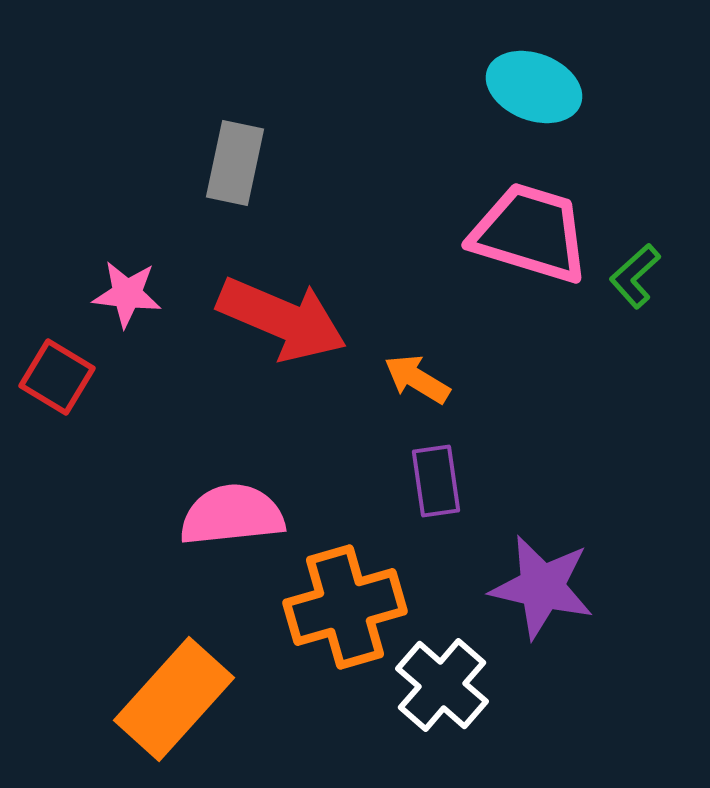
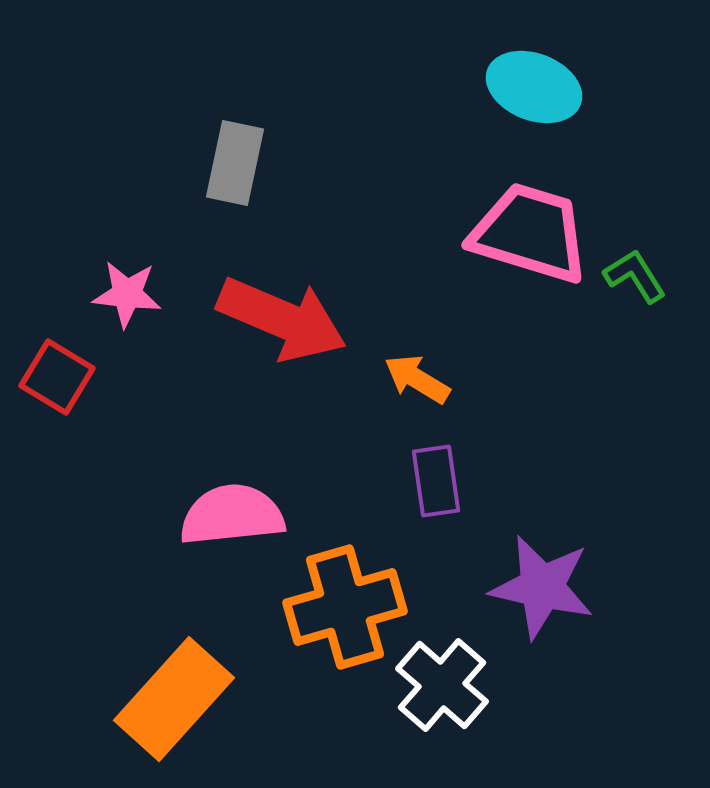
green L-shape: rotated 100 degrees clockwise
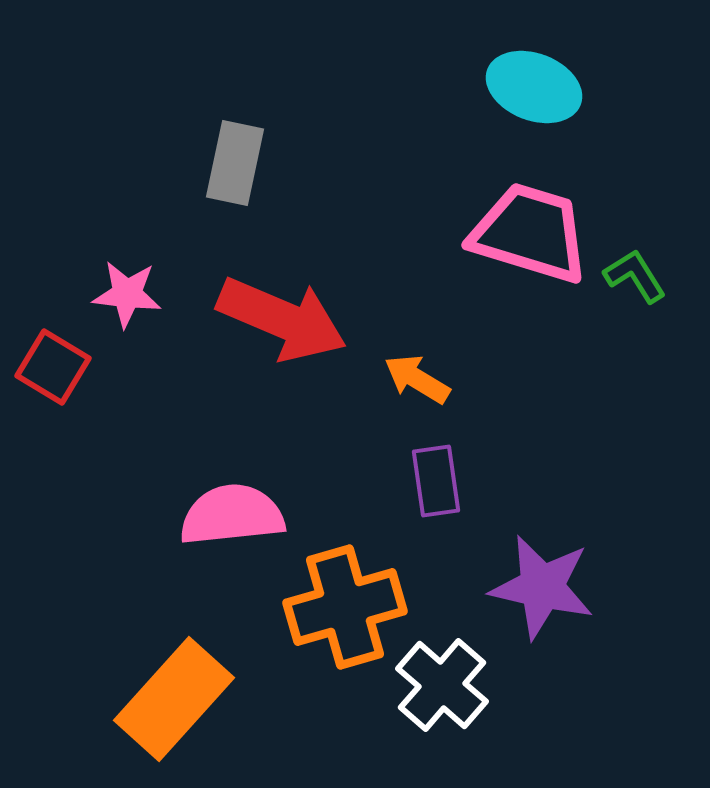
red square: moved 4 px left, 10 px up
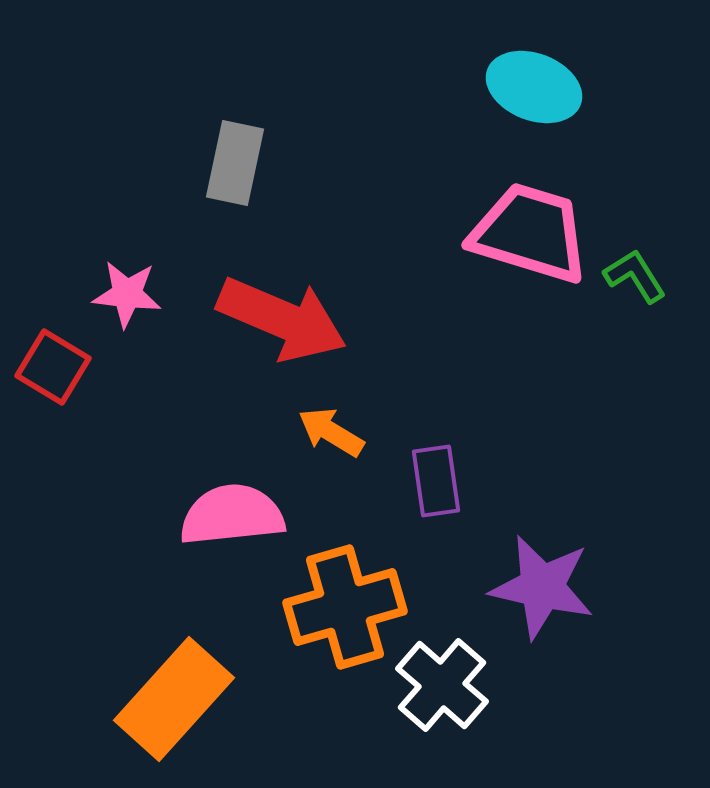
orange arrow: moved 86 px left, 53 px down
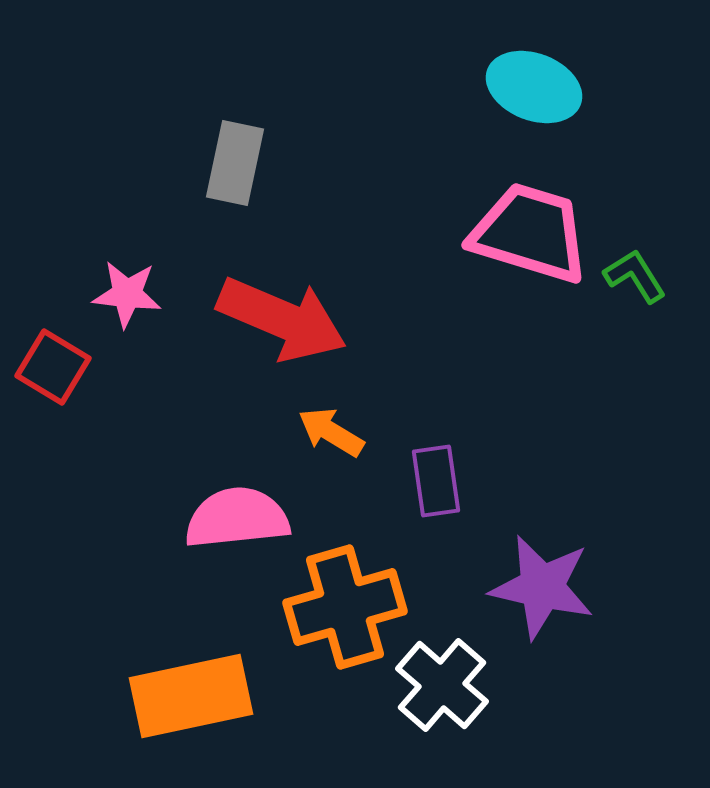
pink semicircle: moved 5 px right, 3 px down
orange rectangle: moved 17 px right, 3 px up; rotated 36 degrees clockwise
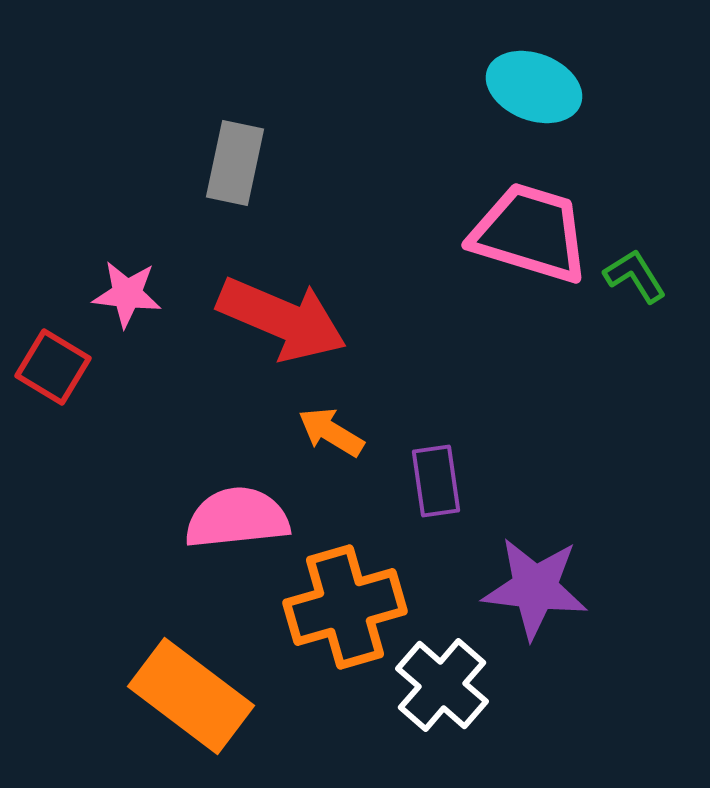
purple star: moved 7 px left, 1 px down; rotated 6 degrees counterclockwise
orange rectangle: rotated 49 degrees clockwise
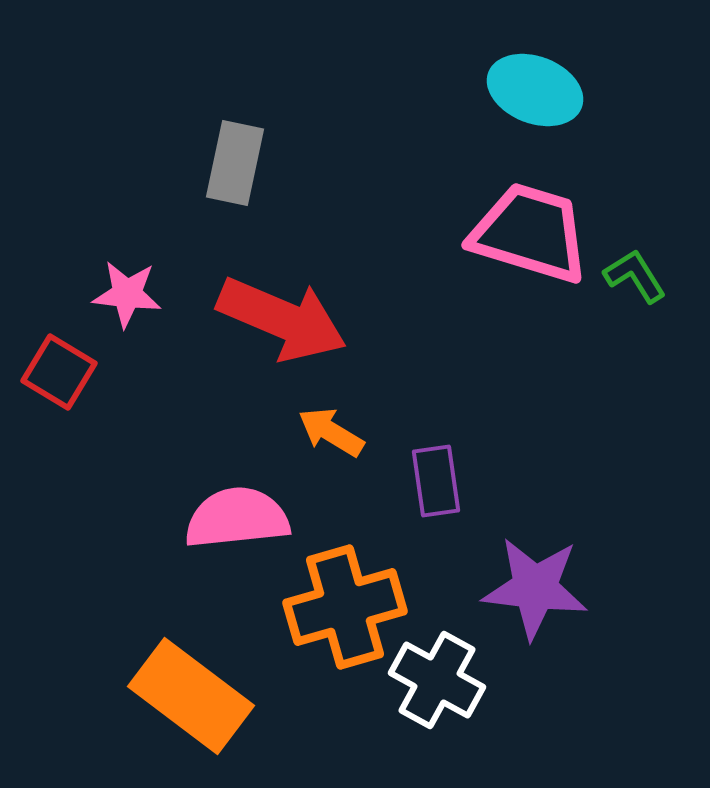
cyan ellipse: moved 1 px right, 3 px down
red square: moved 6 px right, 5 px down
white cross: moved 5 px left, 5 px up; rotated 12 degrees counterclockwise
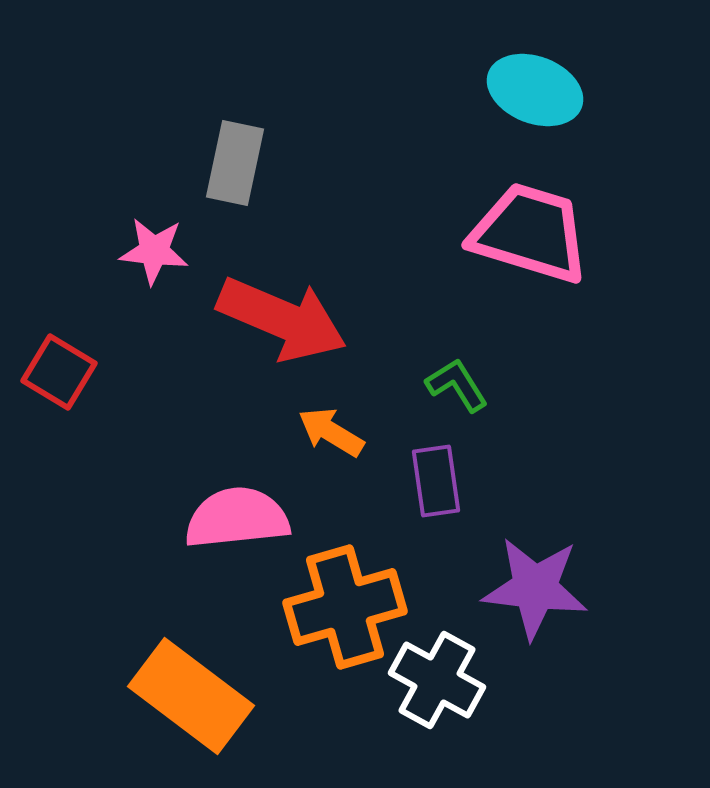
green L-shape: moved 178 px left, 109 px down
pink star: moved 27 px right, 43 px up
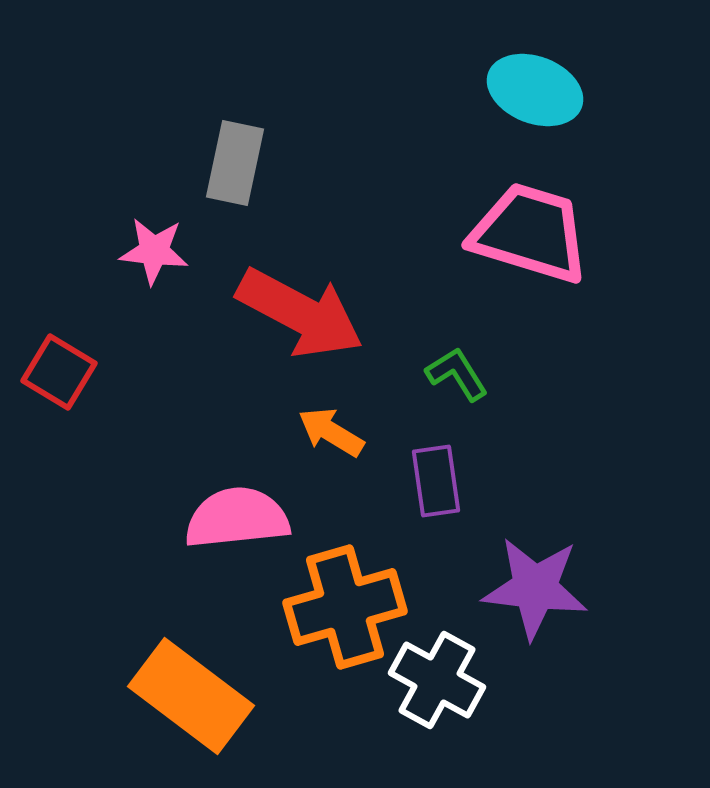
red arrow: moved 18 px right, 6 px up; rotated 5 degrees clockwise
green L-shape: moved 11 px up
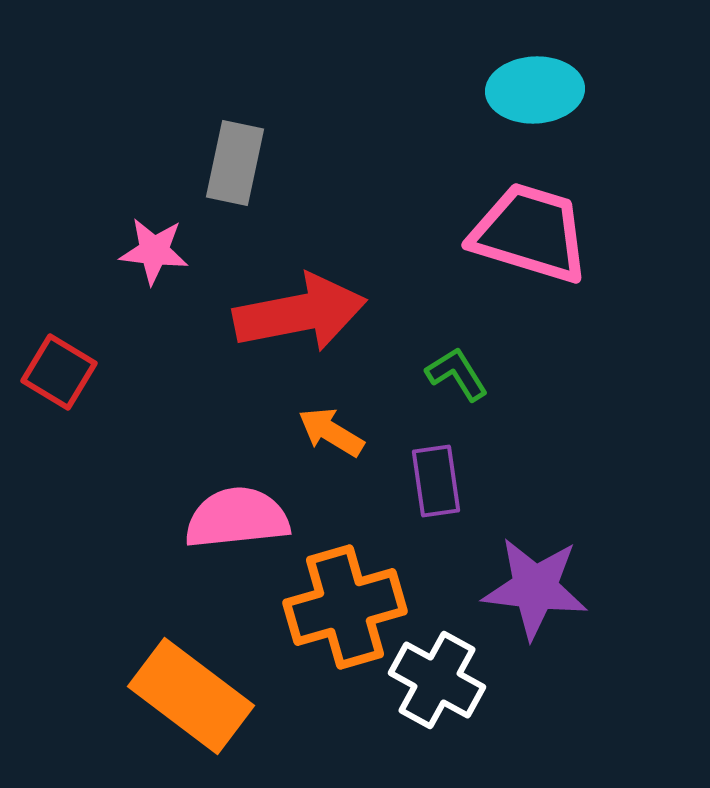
cyan ellipse: rotated 24 degrees counterclockwise
red arrow: rotated 39 degrees counterclockwise
